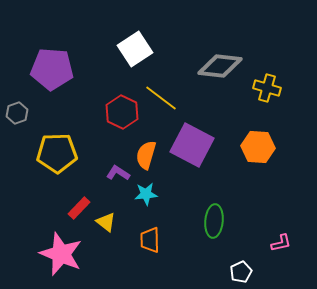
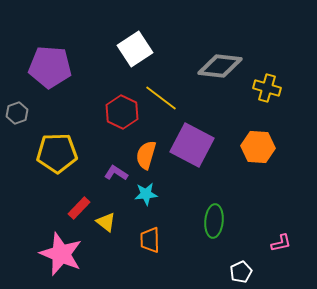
purple pentagon: moved 2 px left, 2 px up
purple L-shape: moved 2 px left
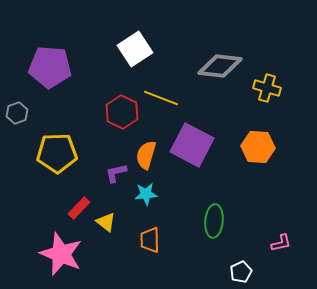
yellow line: rotated 16 degrees counterclockwise
purple L-shape: rotated 45 degrees counterclockwise
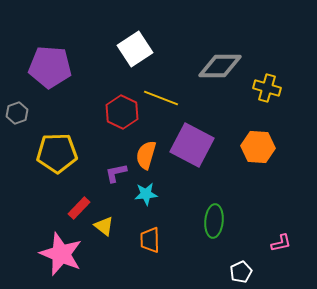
gray diamond: rotated 6 degrees counterclockwise
yellow triangle: moved 2 px left, 4 px down
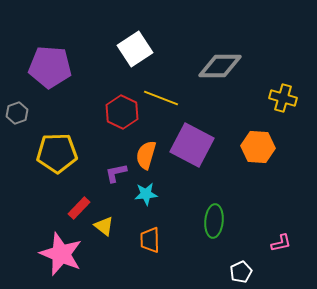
yellow cross: moved 16 px right, 10 px down
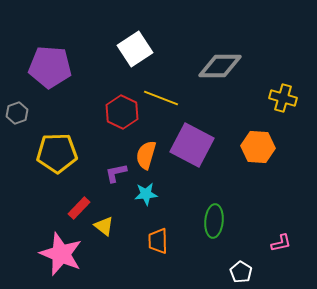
orange trapezoid: moved 8 px right, 1 px down
white pentagon: rotated 15 degrees counterclockwise
